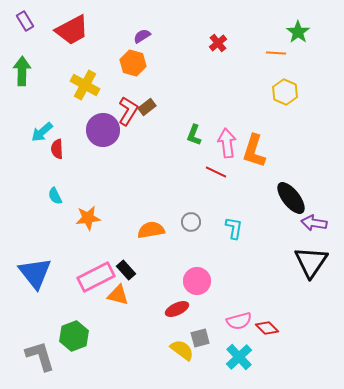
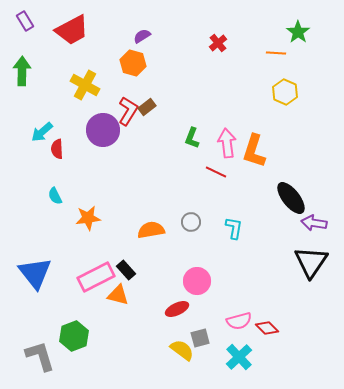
green L-shape: moved 2 px left, 3 px down
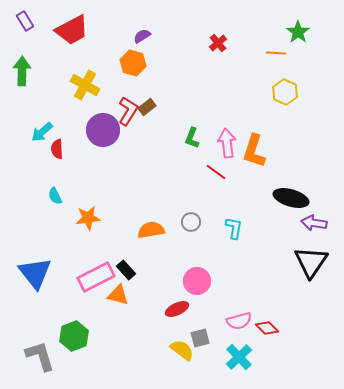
red line: rotated 10 degrees clockwise
black ellipse: rotated 36 degrees counterclockwise
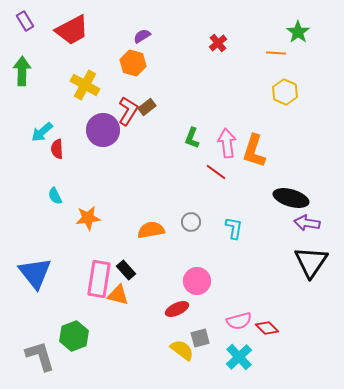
purple arrow: moved 7 px left
pink rectangle: moved 3 px right, 2 px down; rotated 54 degrees counterclockwise
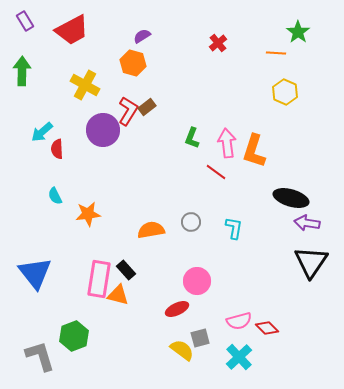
orange star: moved 4 px up
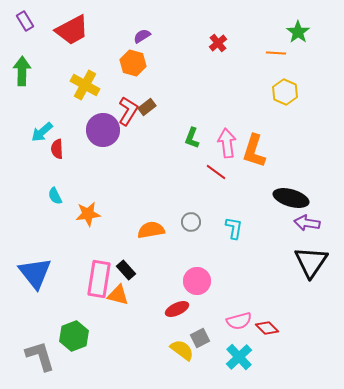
gray square: rotated 12 degrees counterclockwise
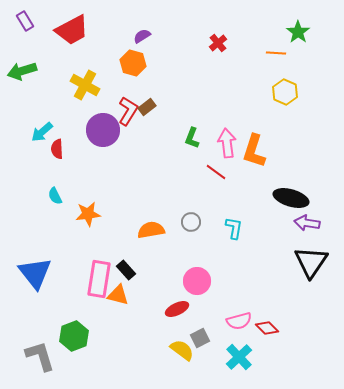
green arrow: rotated 108 degrees counterclockwise
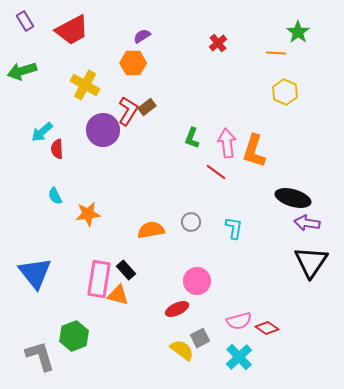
orange hexagon: rotated 15 degrees counterclockwise
black ellipse: moved 2 px right
red diamond: rotated 10 degrees counterclockwise
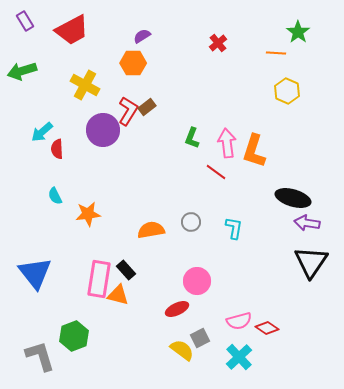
yellow hexagon: moved 2 px right, 1 px up
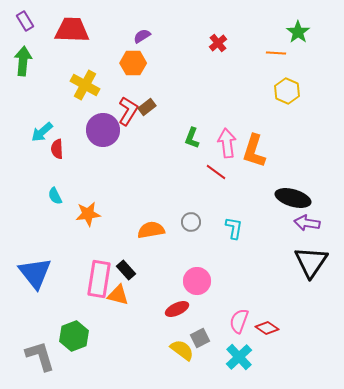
red trapezoid: rotated 150 degrees counterclockwise
green arrow: moved 1 px right, 10 px up; rotated 112 degrees clockwise
pink semicircle: rotated 125 degrees clockwise
